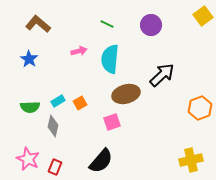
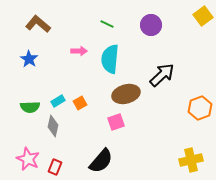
pink arrow: rotated 14 degrees clockwise
pink square: moved 4 px right
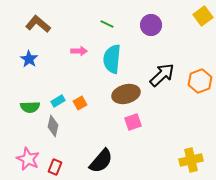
cyan semicircle: moved 2 px right
orange hexagon: moved 27 px up
pink square: moved 17 px right
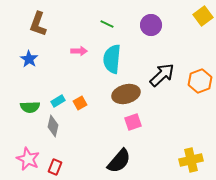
brown L-shape: rotated 110 degrees counterclockwise
black semicircle: moved 18 px right
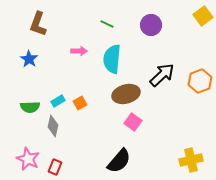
pink square: rotated 36 degrees counterclockwise
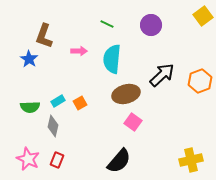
brown L-shape: moved 6 px right, 12 px down
red rectangle: moved 2 px right, 7 px up
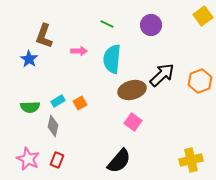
brown ellipse: moved 6 px right, 4 px up
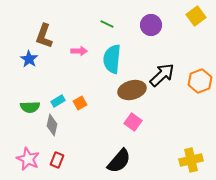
yellow square: moved 7 px left
gray diamond: moved 1 px left, 1 px up
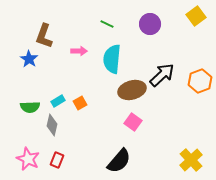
purple circle: moved 1 px left, 1 px up
yellow cross: rotated 30 degrees counterclockwise
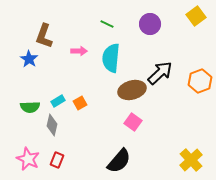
cyan semicircle: moved 1 px left, 1 px up
black arrow: moved 2 px left, 2 px up
